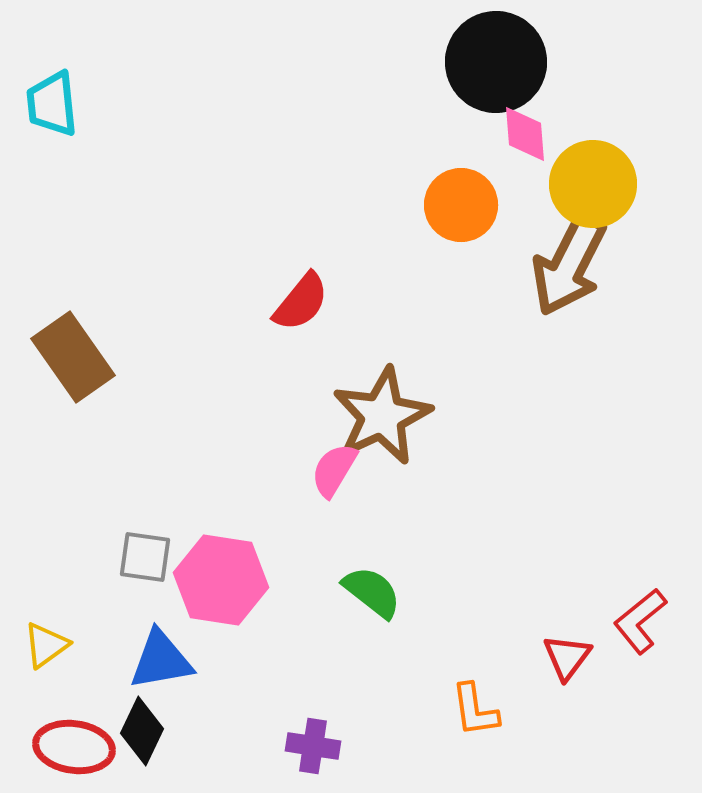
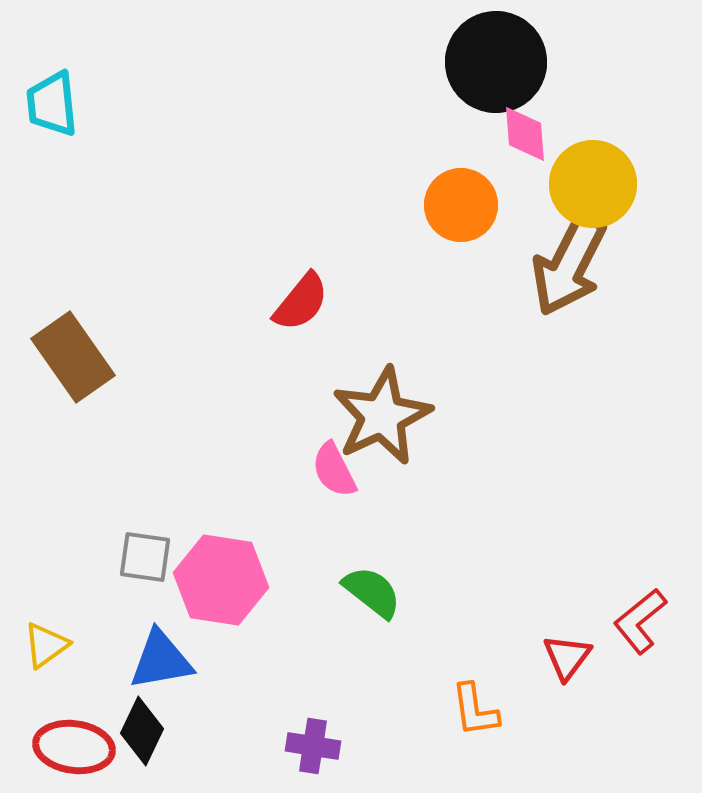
pink semicircle: rotated 58 degrees counterclockwise
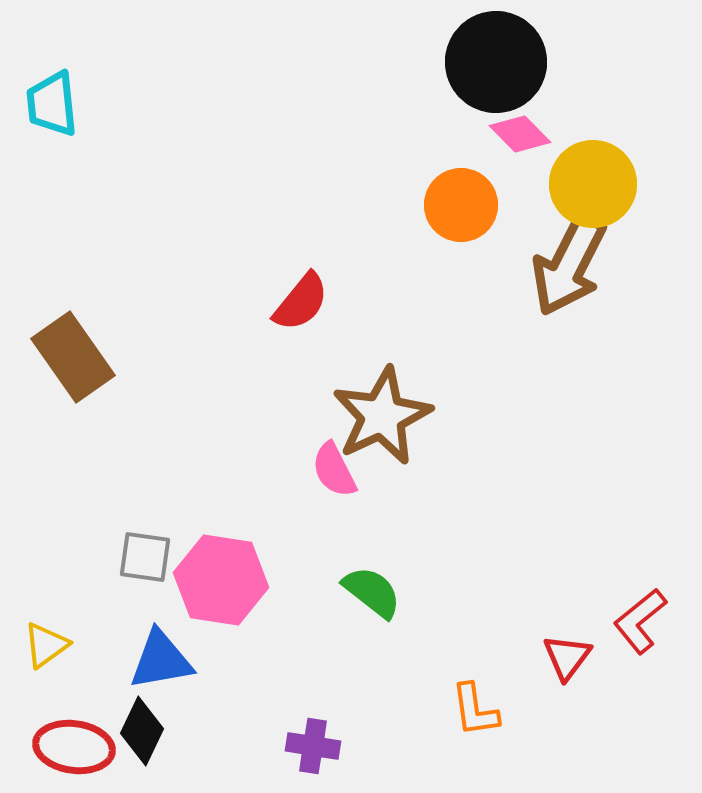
pink diamond: moved 5 px left; rotated 40 degrees counterclockwise
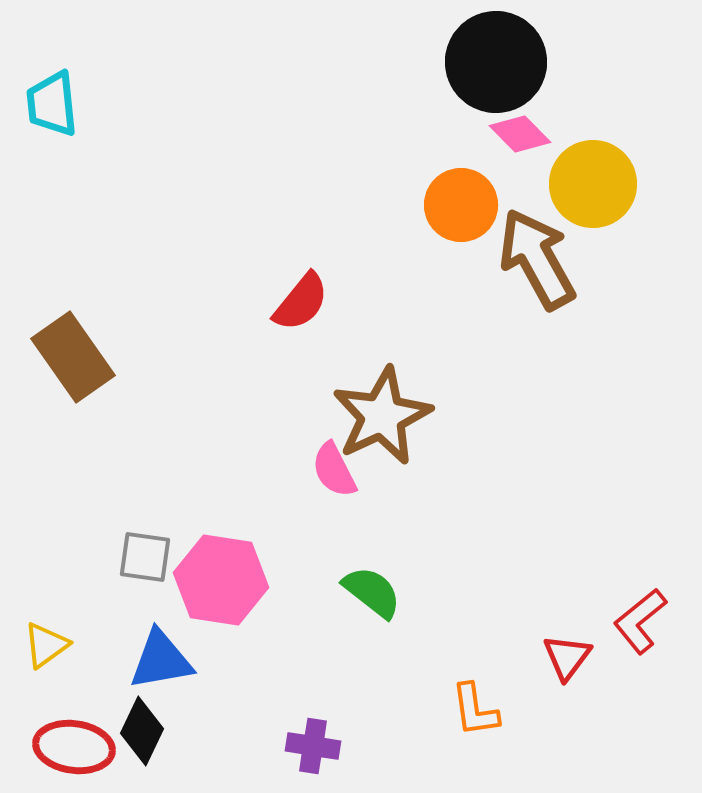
brown arrow: moved 32 px left, 6 px up; rotated 124 degrees clockwise
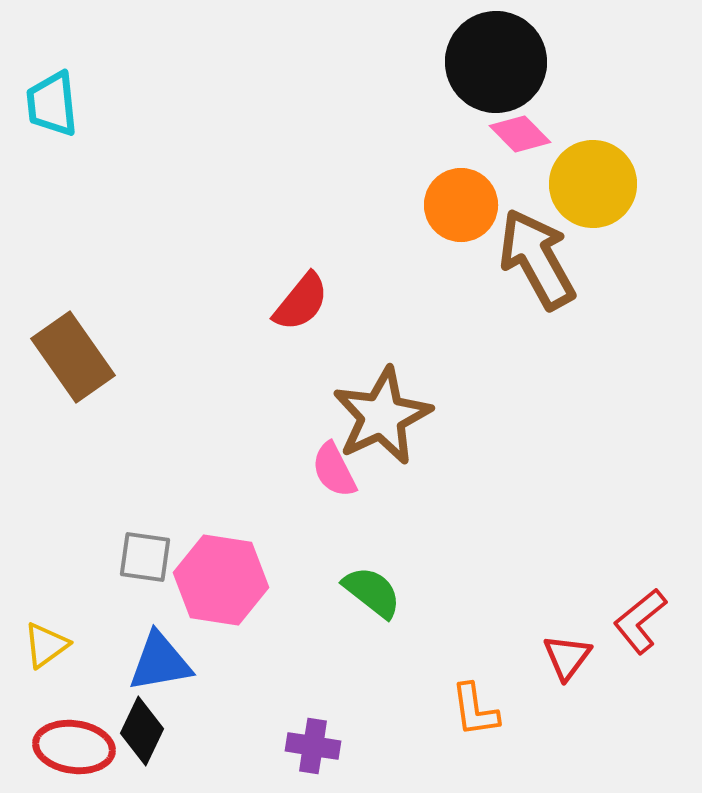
blue triangle: moved 1 px left, 2 px down
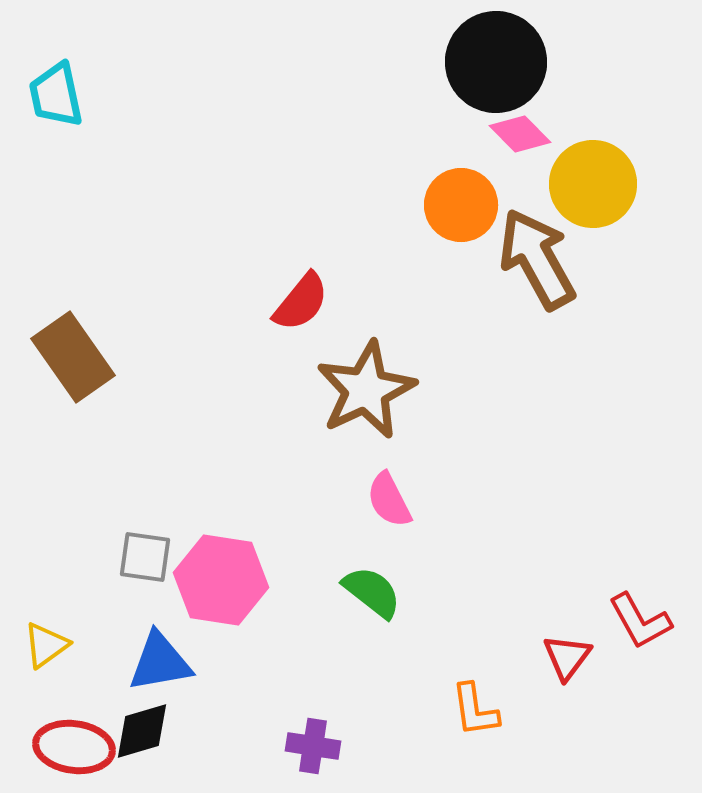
cyan trapezoid: moved 4 px right, 9 px up; rotated 6 degrees counterclockwise
brown star: moved 16 px left, 26 px up
pink semicircle: moved 55 px right, 30 px down
red L-shape: rotated 80 degrees counterclockwise
black diamond: rotated 48 degrees clockwise
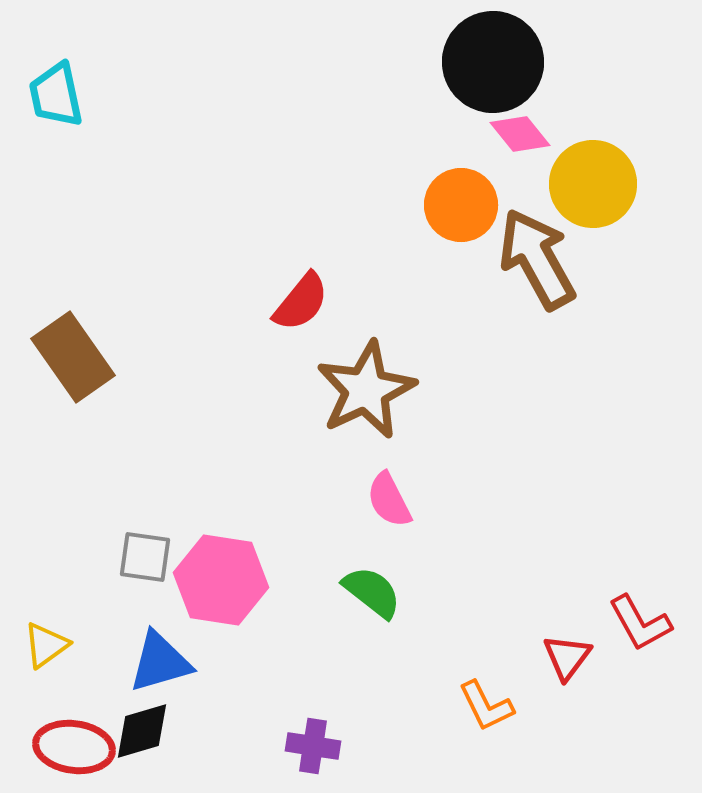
black circle: moved 3 px left
pink diamond: rotated 6 degrees clockwise
red L-shape: moved 2 px down
blue triangle: rotated 6 degrees counterclockwise
orange L-shape: moved 11 px right, 4 px up; rotated 18 degrees counterclockwise
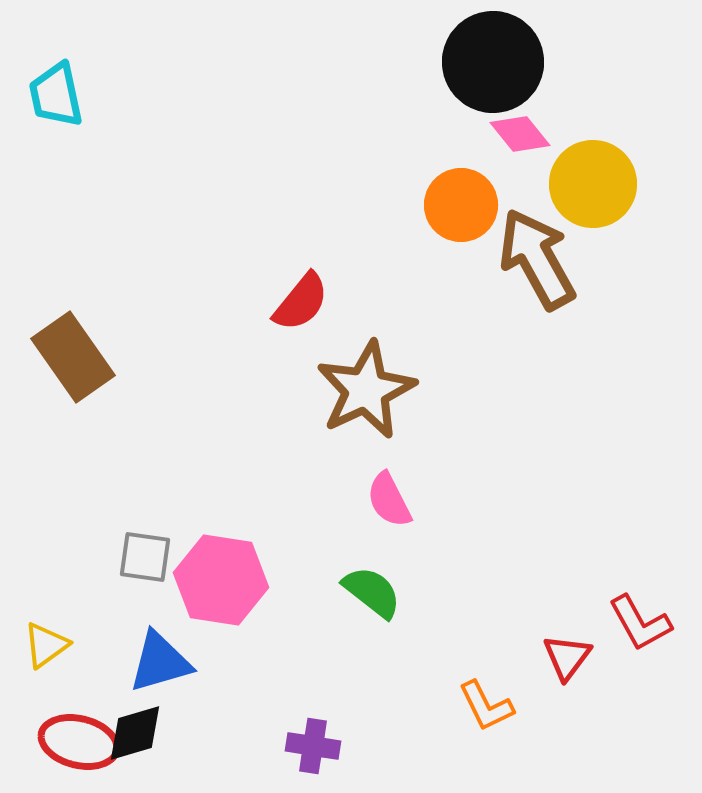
black diamond: moved 7 px left, 2 px down
red ellipse: moved 5 px right, 5 px up; rotated 6 degrees clockwise
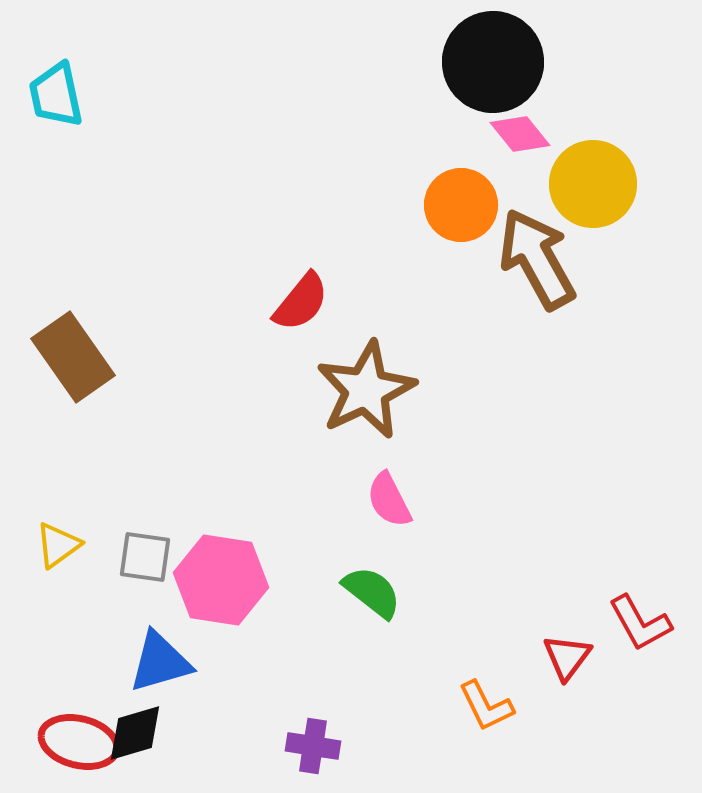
yellow triangle: moved 12 px right, 100 px up
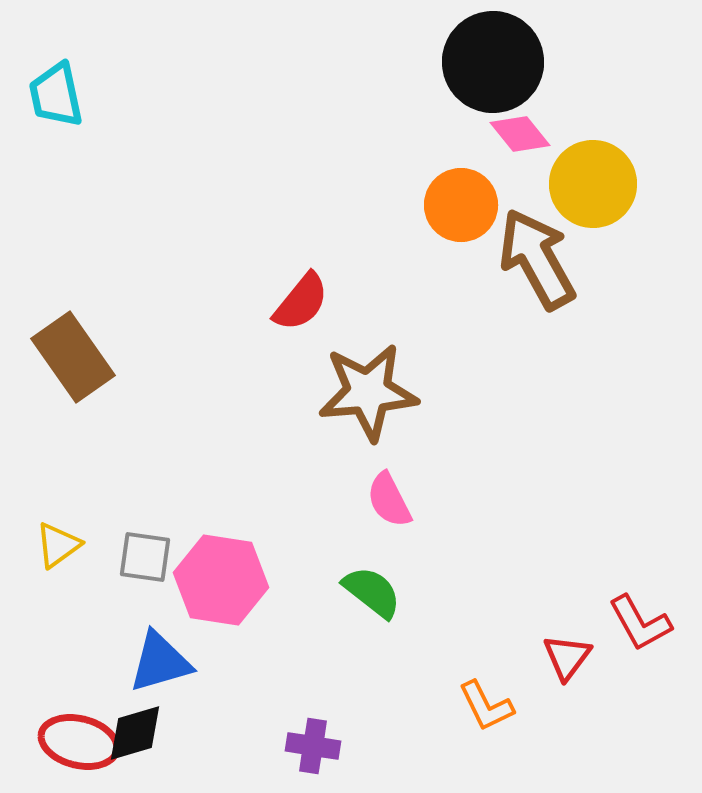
brown star: moved 2 px right, 2 px down; rotated 20 degrees clockwise
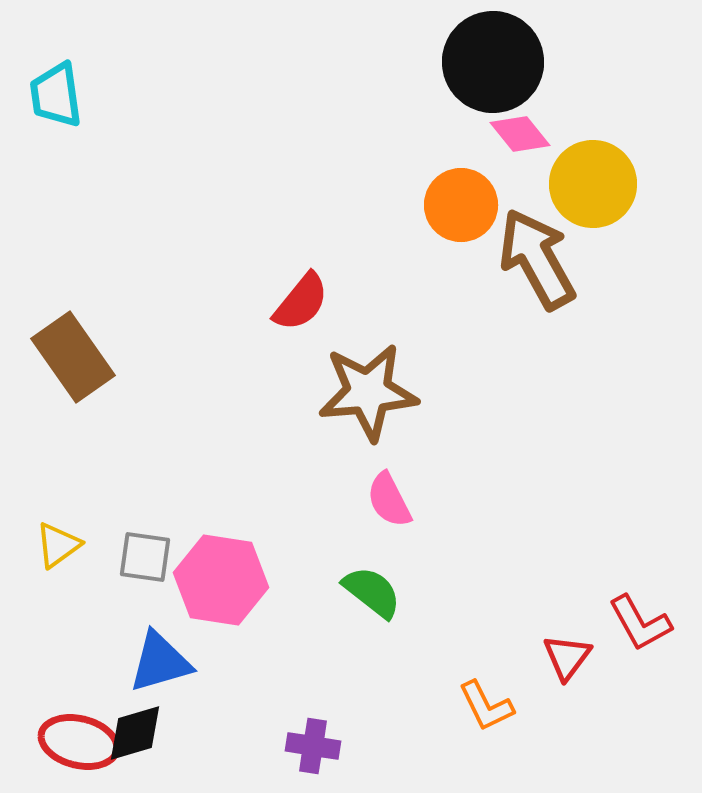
cyan trapezoid: rotated 4 degrees clockwise
